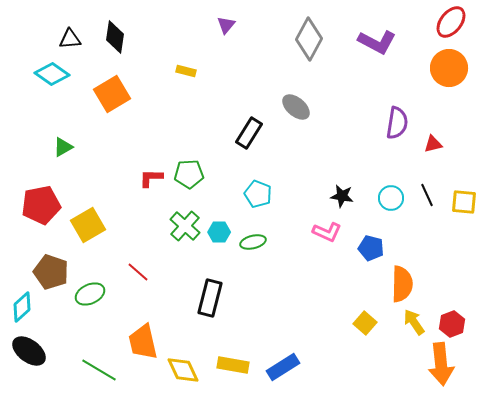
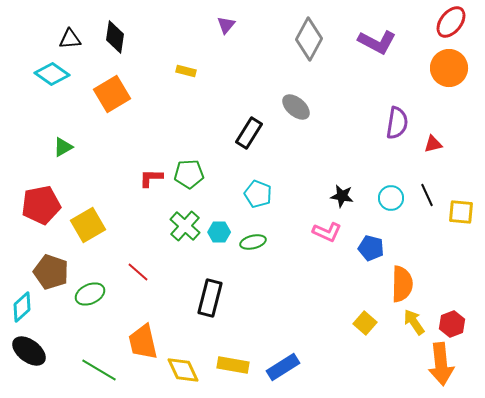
yellow square at (464, 202): moved 3 px left, 10 px down
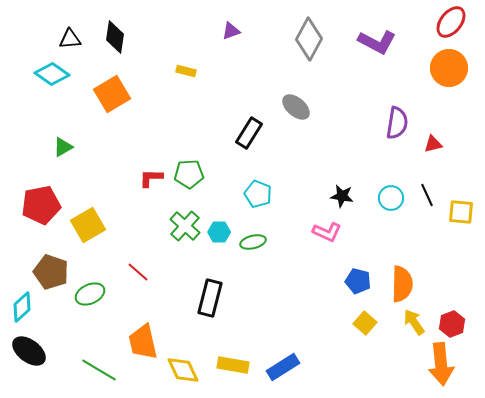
purple triangle at (226, 25): moved 5 px right, 6 px down; rotated 30 degrees clockwise
blue pentagon at (371, 248): moved 13 px left, 33 px down
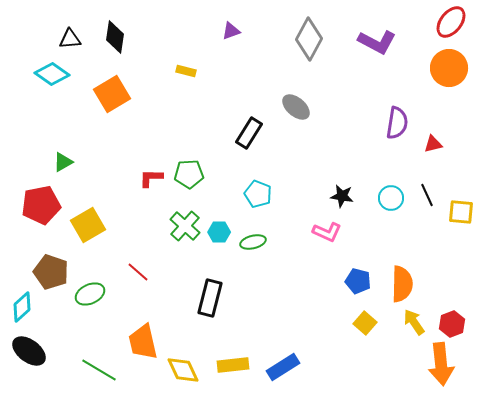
green triangle at (63, 147): moved 15 px down
yellow rectangle at (233, 365): rotated 16 degrees counterclockwise
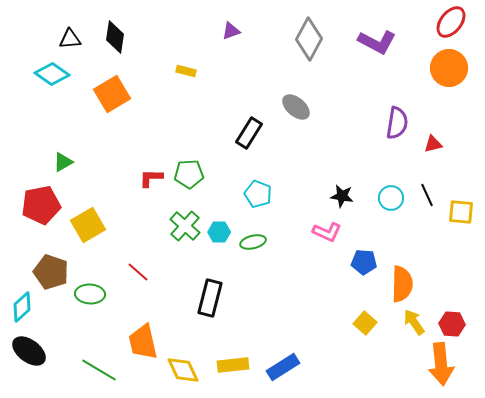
blue pentagon at (358, 281): moved 6 px right, 19 px up; rotated 10 degrees counterclockwise
green ellipse at (90, 294): rotated 28 degrees clockwise
red hexagon at (452, 324): rotated 25 degrees clockwise
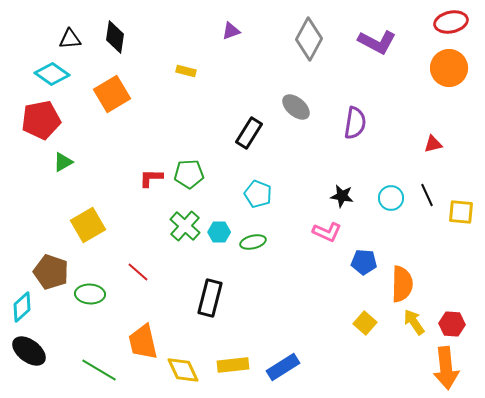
red ellipse at (451, 22): rotated 40 degrees clockwise
purple semicircle at (397, 123): moved 42 px left
red pentagon at (41, 205): moved 85 px up
orange arrow at (441, 364): moved 5 px right, 4 px down
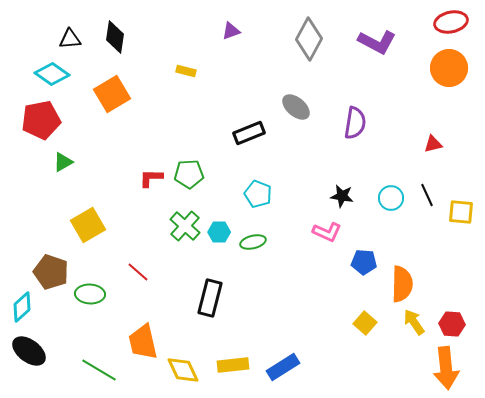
black rectangle at (249, 133): rotated 36 degrees clockwise
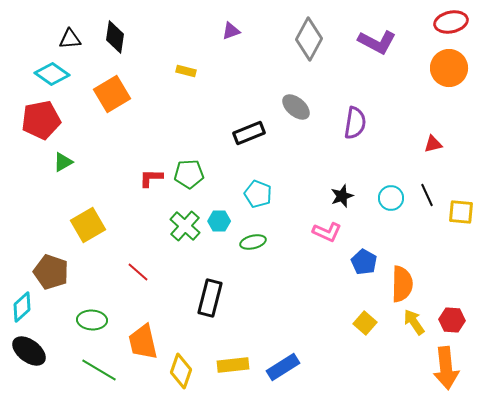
black star at (342, 196): rotated 30 degrees counterclockwise
cyan hexagon at (219, 232): moved 11 px up
blue pentagon at (364, 262): rotated 25 degrees clockwise
green ellipse at (90, 294): moved 2 px right, 26 px down
red hexagon at (452, 324): moved 4 px up
yellow diamond at (183, 370): moved 2 px left, 1 px down; rotated 44 degrees clockwise
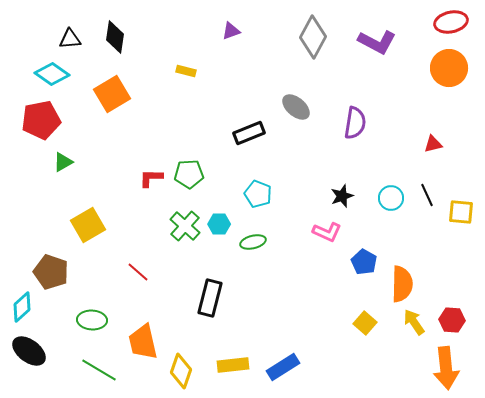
gray diamond at (309, 39): moved 4 px right, 2 px up
cyan hexagon at (219, 221): moved 3 px down
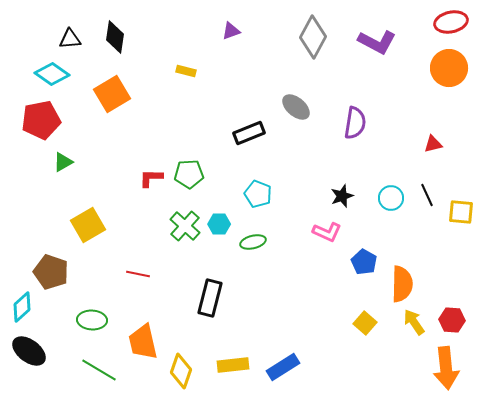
red line at (138, 272): moved 2 px down; rotated 30 degrees counterclockwise
